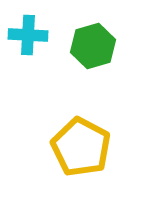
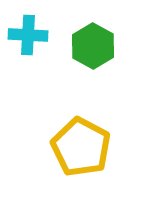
green hexagon: rotated 15 degrees counterclockwise
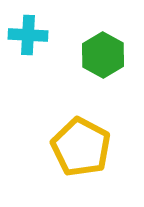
green hexagon: moved 10 px right, 9 px down
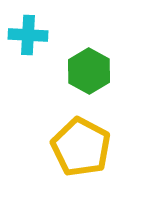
green hexagon: moved 14 px left, 16 px down
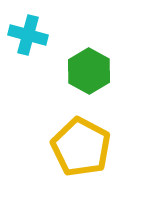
cyan cross: rotated 12 degrees clockwise
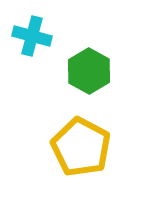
cyan cross: moved 4 px right, 1 px down
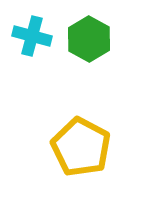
green hexagon: moved 32 px up
